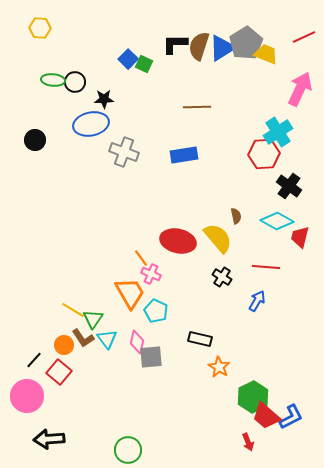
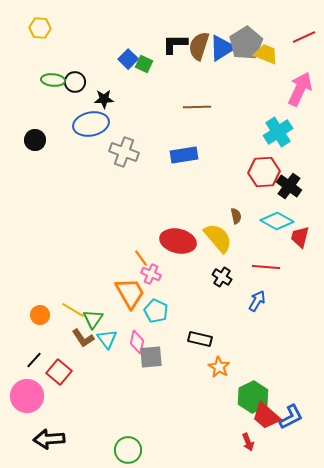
red hexagon at (264, 154): moved 18 px down
orange circle at (64, 345): moved 24 px left, 30 px up
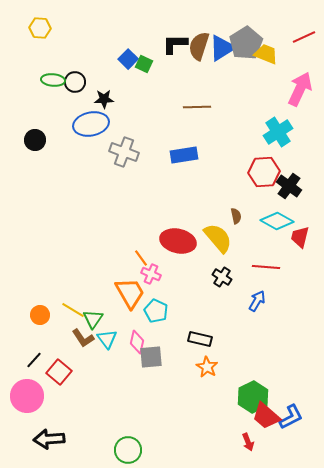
orange star at (219, 367): moved 12 px left
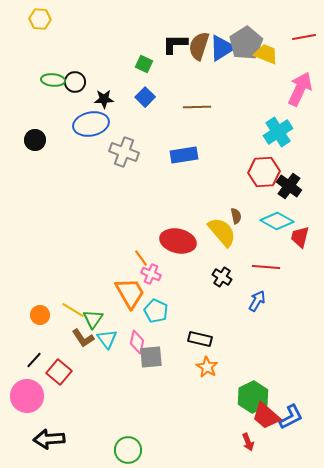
yellow hexagon at (40, 28): moved 9 px up
red line at (304, 37): rotated 15 degrees clockwise
blue square at (128, 59): moved 17 px right, 38 px down
yellow semicircle at (218, 238): moved 4 px right, 6 px up
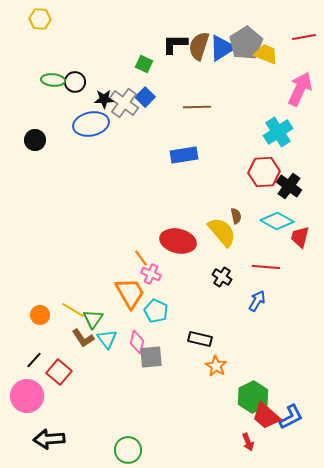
gray cross at (124, 152): moved 49 px up; rotated 16 degrees clockwise
orange star at (207, 367): moved 9 px right, 1 px up
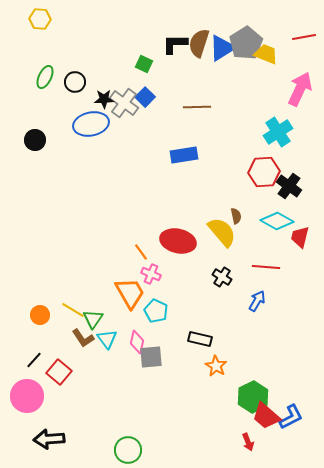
brown semicircle at (199, 46): moved 3 px up
green ellipse at (53, 80): moved 8 px left, 3 px up; rotated 70 degrees counterclockwise
orange line at (141, 258): moved 6 px up
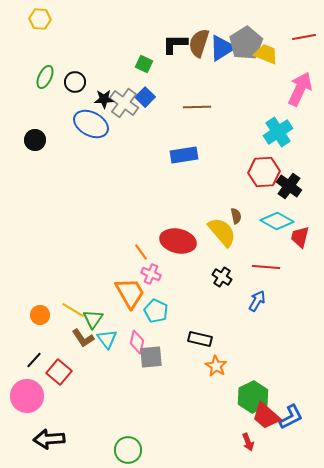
blue ellipse at (91, 124): rotated 40 degrees clockwise
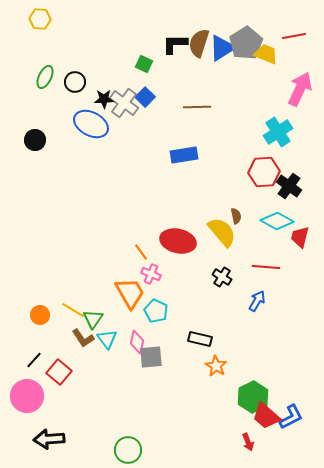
red line at (304, 37): moved 10 px left, 1 px up
